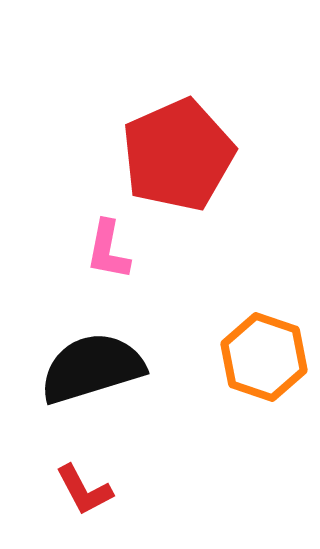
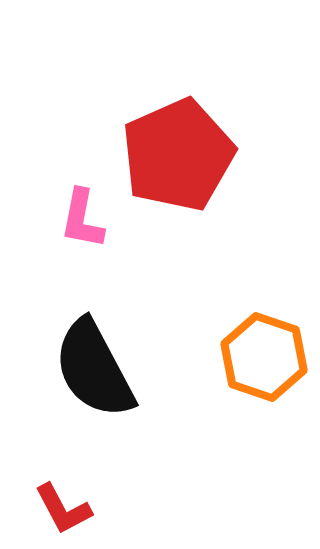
pink L-shape: moved 26 px left, 31 px up
black semicircle: moved 2 px right, 1 px down; rotated 101 degrees counterclockwise
red L-shape: moved 21 px left, 19 px down
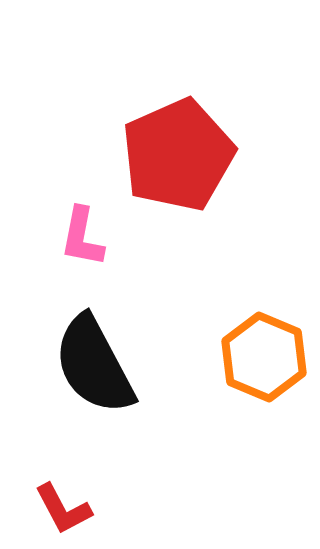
pink L-shape: moved 18 px down
orange hexagon: rotated 4 degrees clockwise
black semicircle: moved 4 px up
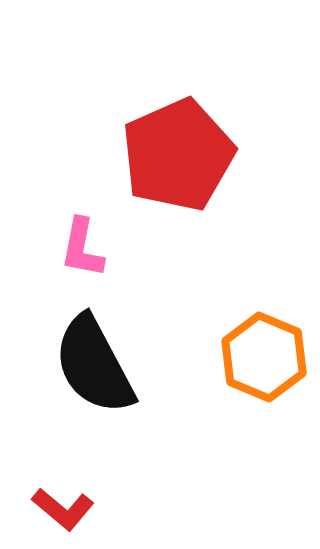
pink L-shape: moved 11 px down
red L-shape: rotated 22 degrees counterclockwise
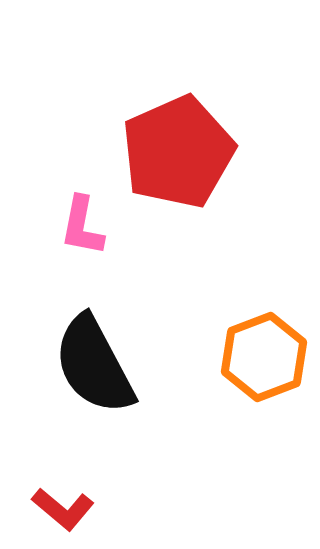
red pentagon: moved 3 px up
pink L-shape: moved 22 px up
orange hexagon: rotated 16 degrees clockwise
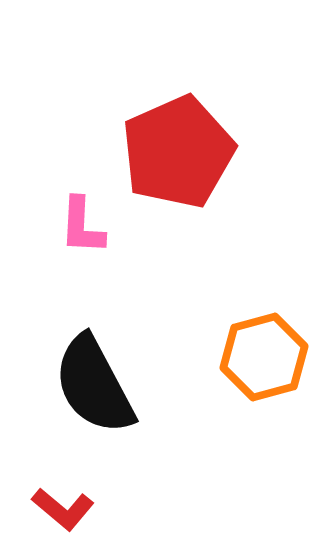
pink L-shape: rotated 8 degrees counterclockwise
orange hexagon: rotated 6 degrees clockwise
black semicircle: moved 20 px down
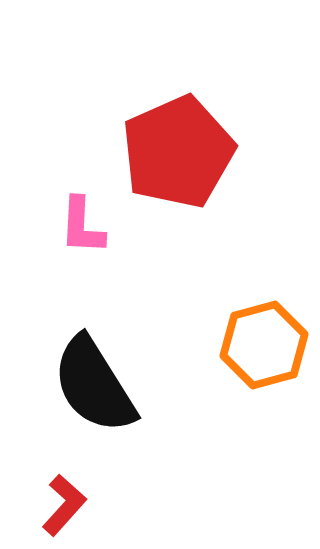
orange hexagon: moved 12 px up
black semicircle: rotated 4 degrees counterclockwise
red L-shape: moved 1 px right, 4 px up; rotated 88 degrees counterclockwise
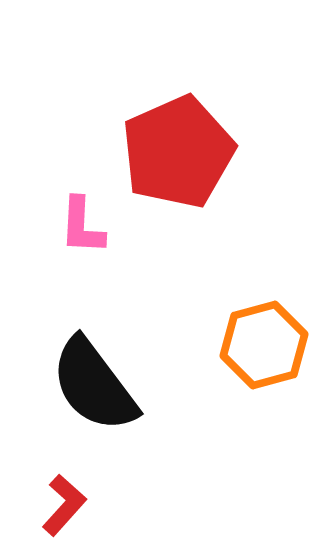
black semicircle: rotated 5 degrees counterclockwise
